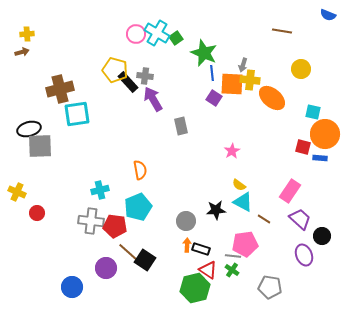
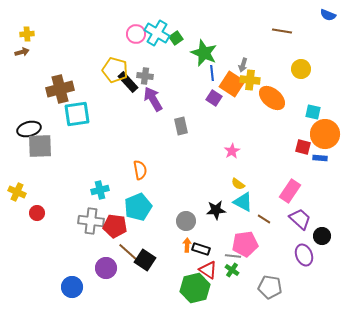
orange square at (232, 84): rotated 30 degrees clockwise
yellow semicircle at (239, 185): moved 1 px left, 1 px up
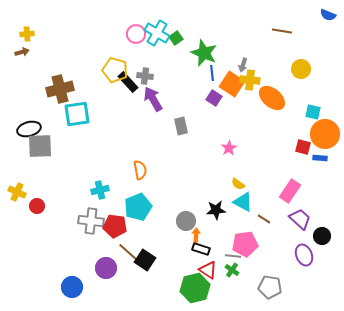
pink star at (232, 151): moved 3 px left, 3 px up
red circle at (37, 213): moved 7 px up
orange arrow at (187, 245): moved 9 px right, 10 px up
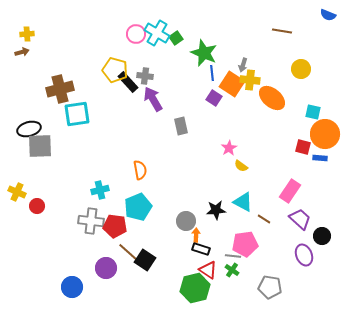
yellow semicircle at (238, 184): moved 3 px right, 18 px up
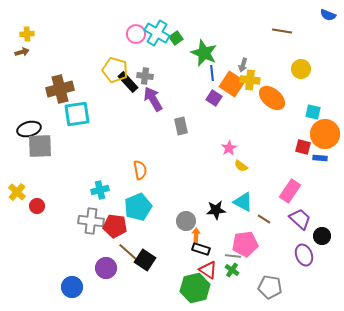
yellow cross at (17, 192): rotated 18 degrees clockwise
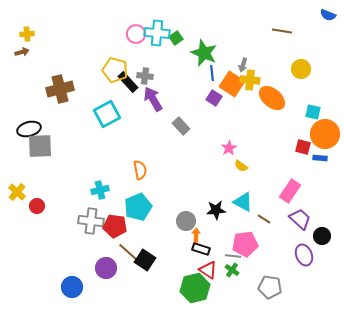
cyan cross at (157, 33): rotated 25 degrees counterclockwise
cyan square at (77, 114): moved 30 px right; rotated 20 degrees counterclockwise
gray rectangle at (181, 126): rotated 30 degrees counterclockwise
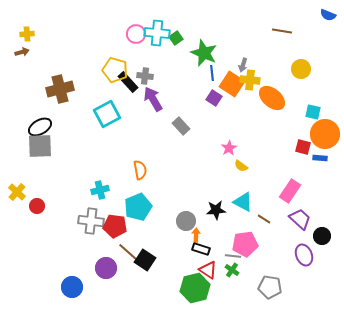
black ellipse at (29, 129): moved 11 px right, 2 px up; rotated 15 degrees counterclockwise
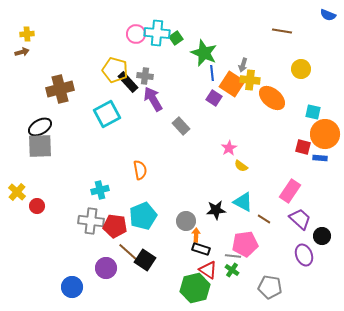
cyan pentagon at (138, 207): moved 5 px right, 9 px down
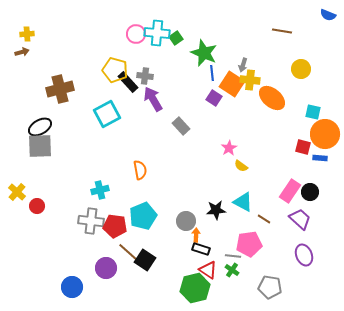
black circle at (322, 236): moved 12 px left, 44 px up
pink pentagon at (245, 244): moved 4 px right
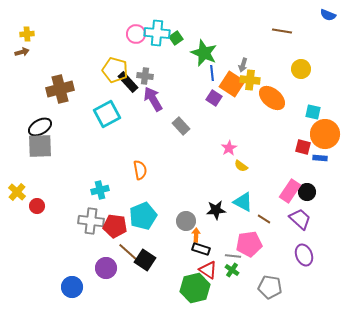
black circle at (310, 192): moved 3 px left
